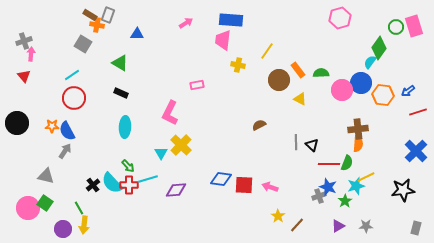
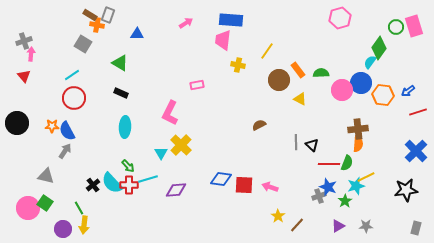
black star at (403, 190): moved 3 px right
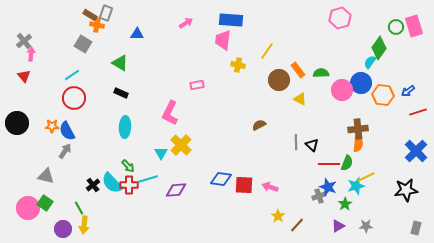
gray rectangle at (108, 15): moved 2 px left, 2 px up
gray cross at (24, 41): rotated 21 degrees counterclockwise
green star at (345, 201): moved 3 px down
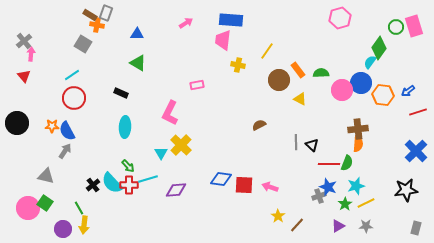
green triangle at (120, 63): moved 18 px right
yellow line at (366, 177): moved 26 px down
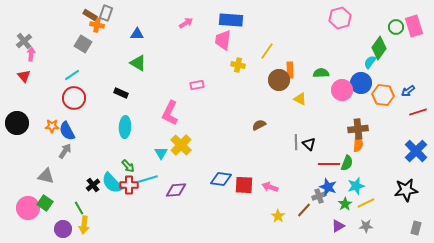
orange rectangle at (298, 70): moved 8 px left; rotated 35 degrees clockwise
black triangle at (312, 145): moved 3 px left, 1 px up
brown line at (297, 225): moved 7 px right, 15 px up
